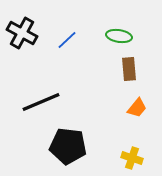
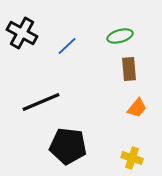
green ellipse: moved 1 px right; rotated 25 degrees counterclockwise
blue line: moved 6 px down
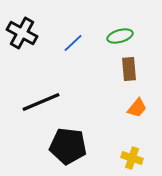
blue line: moved 6 px right, 3 px up
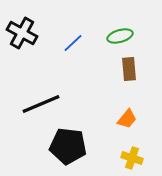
black line: moved 2 px down
orange trapezoid: moved 10 px left, 11 px down
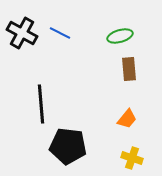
blue line: moved 13 px left, 10 px up; rotated 70 degrees clockwise
black line: rotated 72 degrees counterclockwise
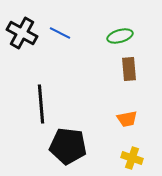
orange trapezoid: rotated 40 degrees clockwise
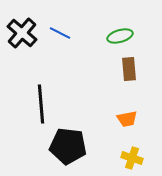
black cross: rotated 12 degrees clockwise
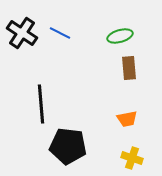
black cross: rotated 8 degrees counterclockwise
brown rectangle: moved 1 px up
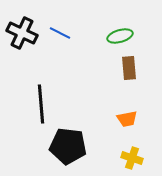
black cross: rotated 8 degrees counterclockwise
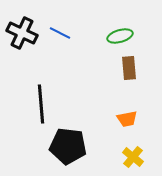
yellow cross: moved 1 px right, 1 px up; rotated 20 degrees clockwise
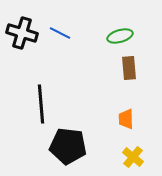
black cross: rotated 8 degrees counterclockwise
orange trapezoid: moved 1 px left; rotated 100 degrees clockwise
